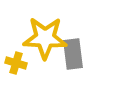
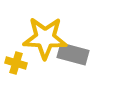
gray rectangle: rotated 68 degrees counterclockwise
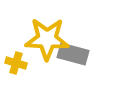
yellow star: moved 2 px right, 1 px down
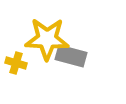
gray rectangle: moved 2 px left, 2 px down
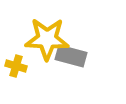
yellow cross: moved 3 px down
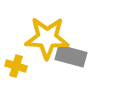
yellow star: moved 1 px up
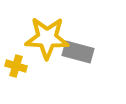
gray rectangle: moved 7 px right, 4 px up
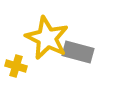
yellow star: rotated 24 degrees clockwise
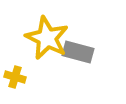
yellow cross: moved 1 px left, 11 px down
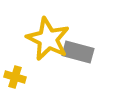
yellow star: moved 1 px right, 1 px down
